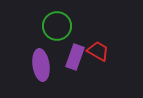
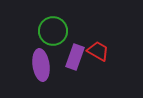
green circle: moved 4 px left, 5 px down
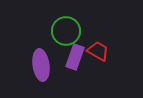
green circle: moved 13 px right
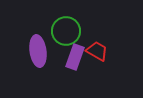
red trapezoid: moved 1 px left
purple ellipse: moved 3 px left, 14 px up
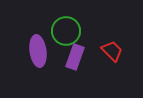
red trapezoid: moved 15 px right; rotated 15 degrees clockwise
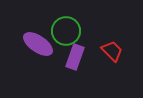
purple ellipse: moved 7 px up; rotated 48 degrees counterclockwise
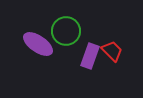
purple rectangle: moved 15 px right, 1 px up
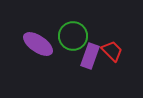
green circle: moved 7 px right, 5 px down
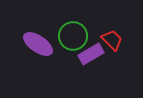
red trapezoid: moved 11 px up
purple rectangle: moved 1 px right, 2 px up; rotated 40 degrees clockwise
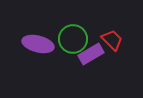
green circle: moved 3 px down
purple ellipse: rotated 20 degrees counterclockwise
